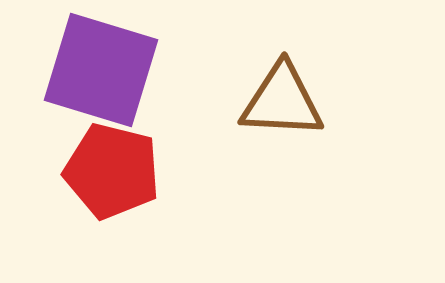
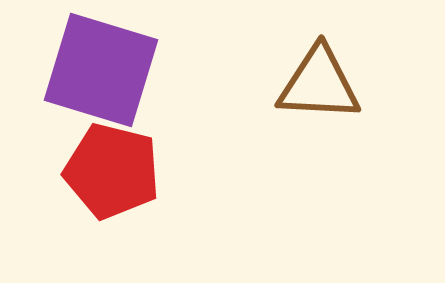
brown triangle: moved 37 px right, 17 px up
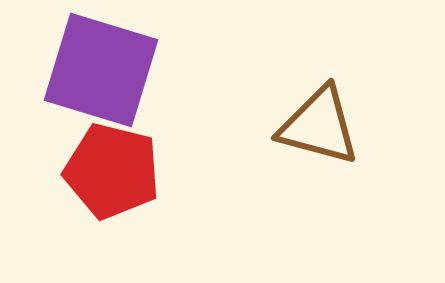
brown triangle: moved 42 px down; rotated 12 degrees clockwise
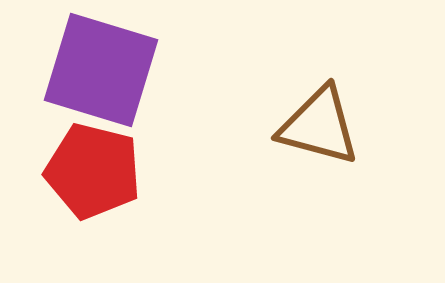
red pentagon: moved 19 px left
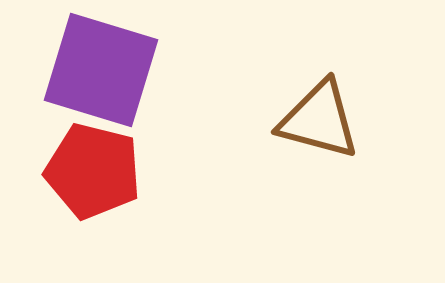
brown triangle: moved 6 px up
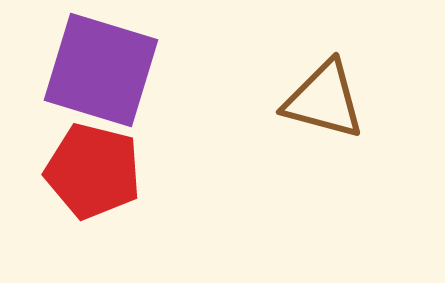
brown triangle: moved 5 px right, 20 px up
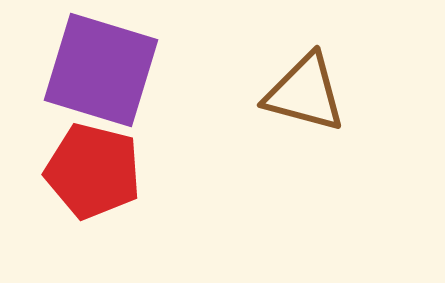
brown triangle: moved 19 px left, 7 px up
